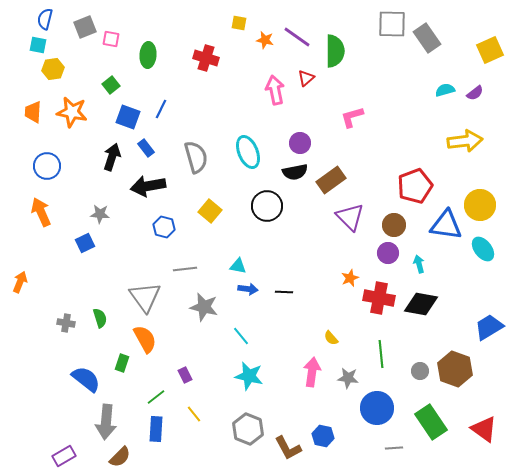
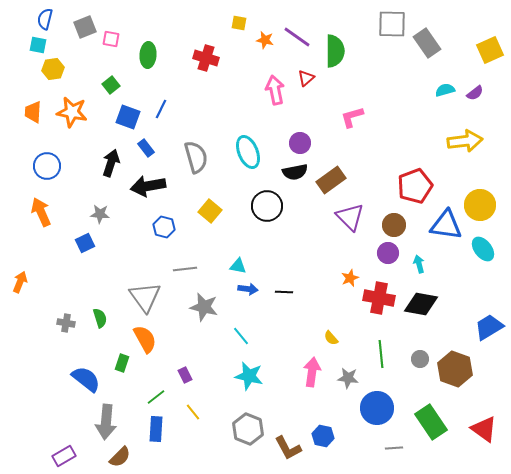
gray rectangle at (427, 38): moved 5 px down
black arrow at (112, 157): moved 1 px left, 6 px down
gray circle at (420, 371): moved 12 px up
yellow line at (194, 414): moved 1 px left, 2 px up
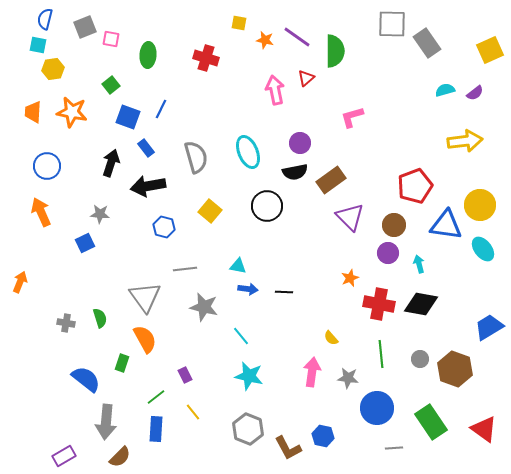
red cross at (379, 298): moved 6 px down
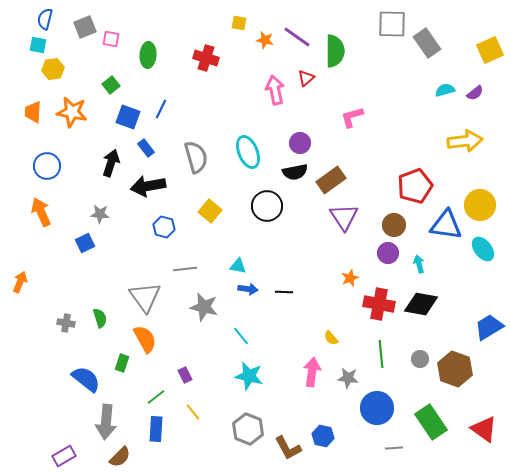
purple triangle at (350, 217): moved 6 px left; rotated 12 degrees clockwise
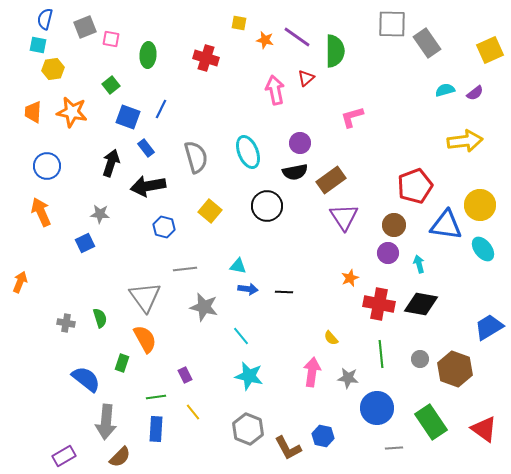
green line at (156, 397): rotated 30 degrees clockwise
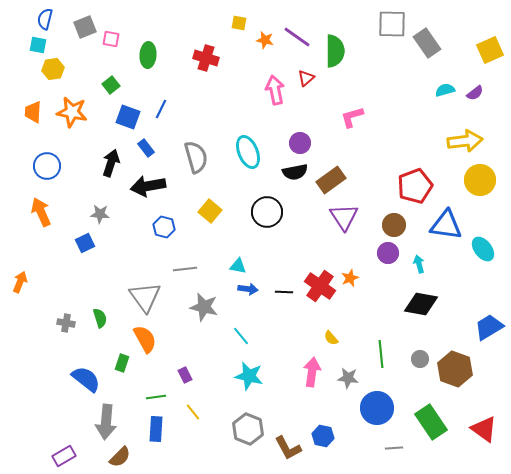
yellow circle at (480, 205): moved 25 px up
black circle at (267, 206): moved 6 px down
red cross at (379, 304): moved 59 px left, 18 px up; rotated 24 degrees clockwise
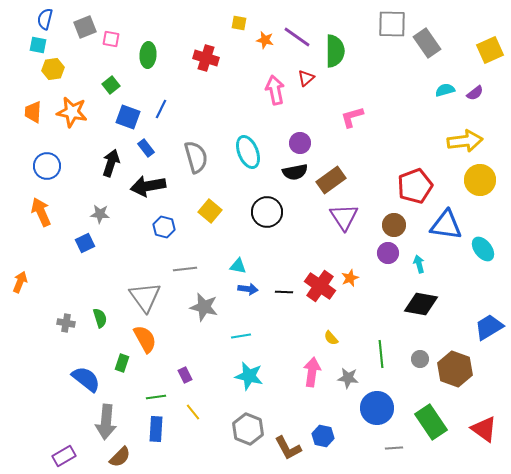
cyan line at (241, 336): rotated 60 degrees counterclockwise
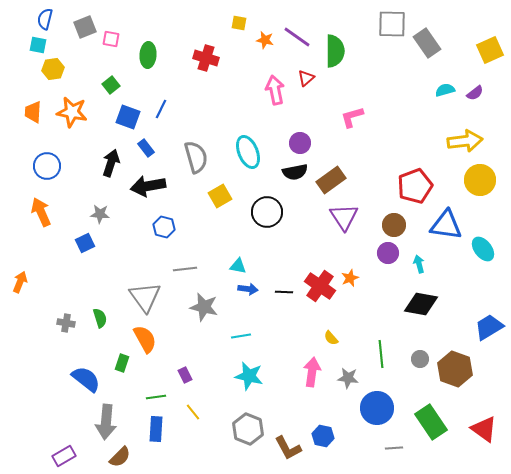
yellow square at (210, 211): moved 10 px right, 15 px up; rotated 20 degrees clockwise
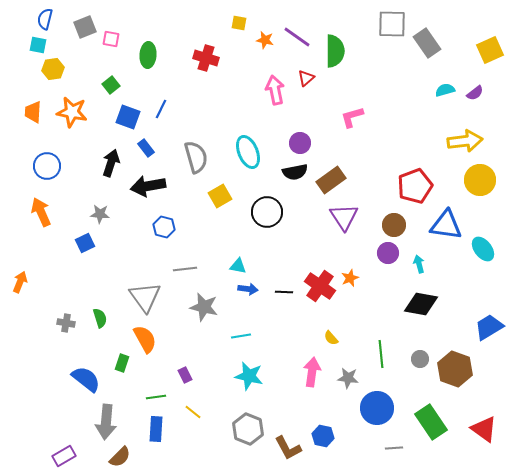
yellow line at (193, 412): rotated 12 degrees counterclockwise
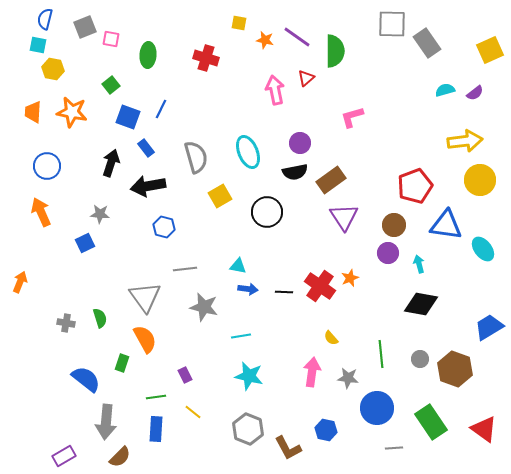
yellow hexagon at (53, 69): rotated 20 degrees clockwise
blue hexagon at (323, 436): moved 3 px right, 6 px up
